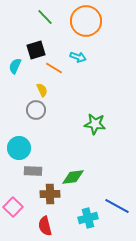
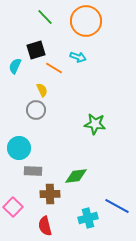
green diamond: moved 3 px right, 1 px up
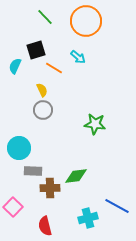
cyan arrow: rotated 21 degrees clockwise
gray circle: moved 7 px right
brown cross: moved 6 px up
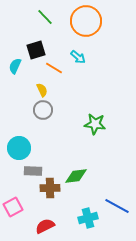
pink square: rotated 18 degrees clockwise
red semicircle: rotated 78 degrees clockwise
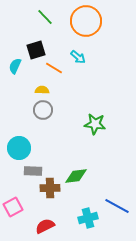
yellow semicircle: rotated 64 degrees counterclockwise
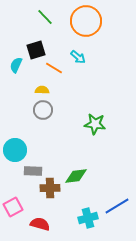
cyan semicircle: moved 1 px right, 1 px up
cyan circle: moved 4 px left, 2 px down
blue line: rotated 60 degrees counterclockwise
red semicircle: moved 5 px left, 2 px up; rotated 42 degrees clockwise
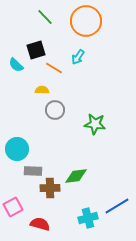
cyan arrow: rotated 84 degrees clockwise
cyan semicircle: rotated 70 degrees counterclockwise
gray circle: moved 12 px right
cyan circle: moved 2 px right, 1 px up
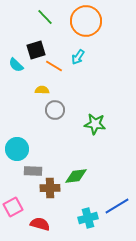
orange line: moved 2 px up
